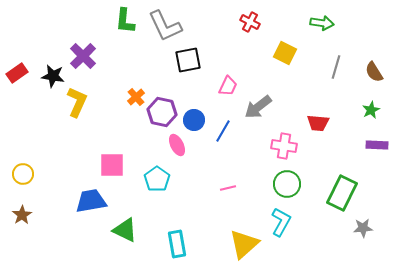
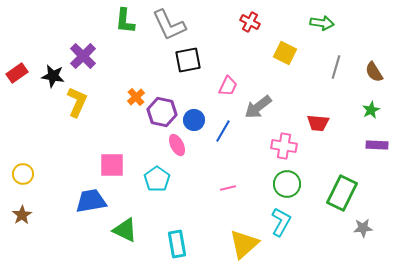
gray L-shape: moved 4 px right, 1 px up
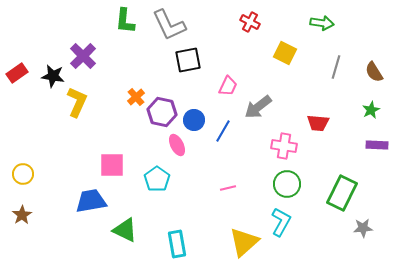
yellow triangle: moved 2 px up
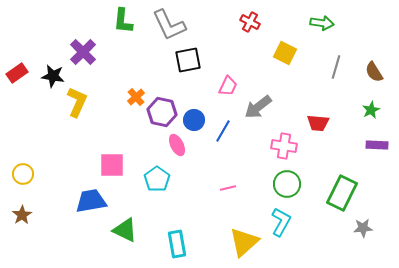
green L-shape: moved 2 px left
purple cross: moved 4 px up
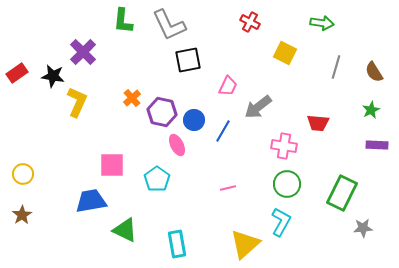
orange cross: moved 4 px left, 1 px down
yellow triangle: moved 1 px right, 2 px down
